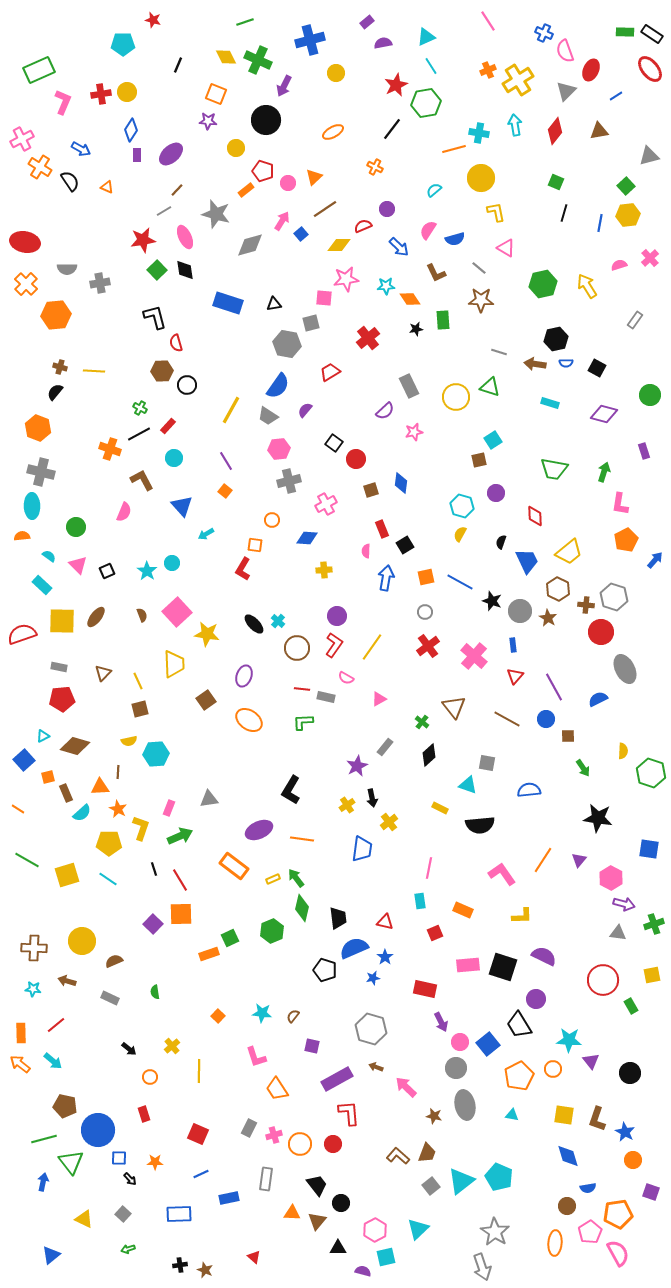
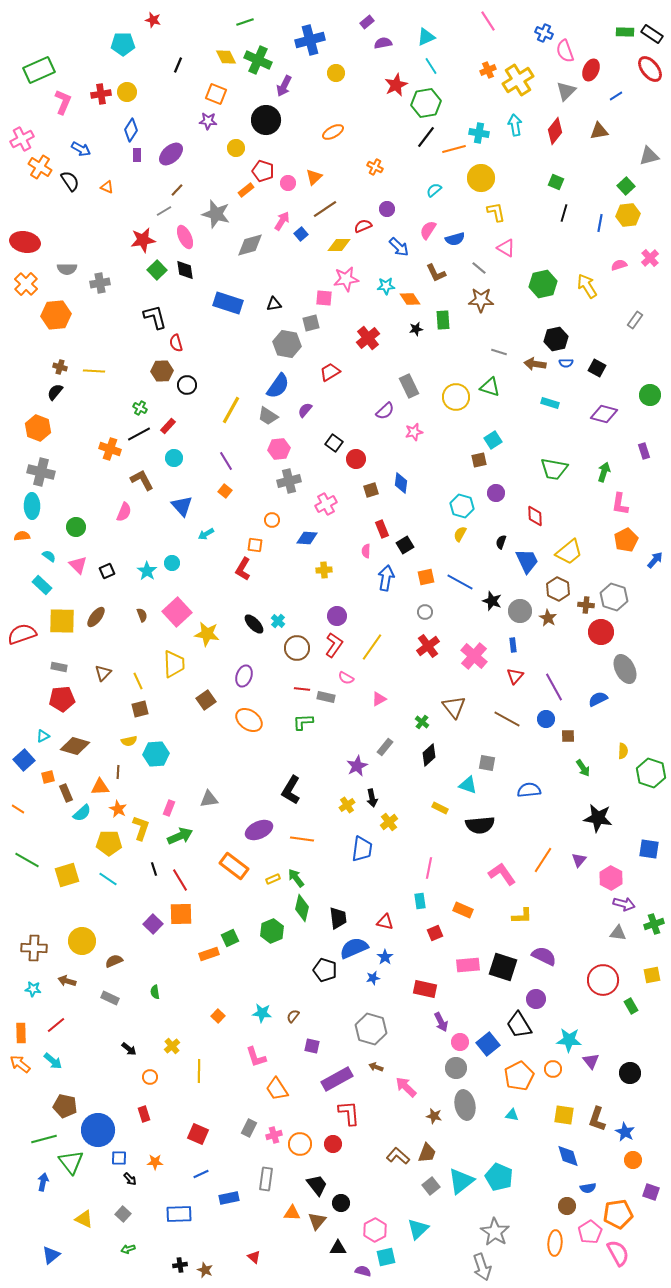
black line at (392, 129): moved 34 px right, 8 px down
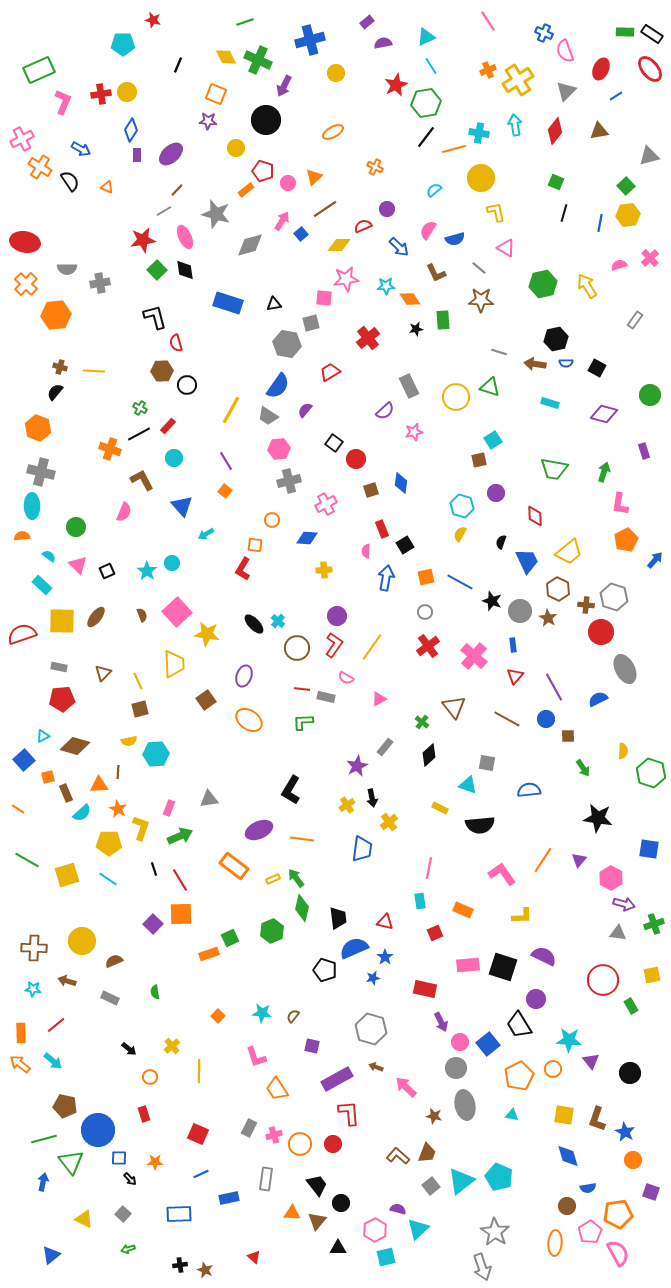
red ellipse at (591, 70): moved 10 px right, 1 px up
orange triangle at (100, 787): moved 1 px left, 2 px up
purple semicircle at (363, 1271): moved 35 px right, 62 px up
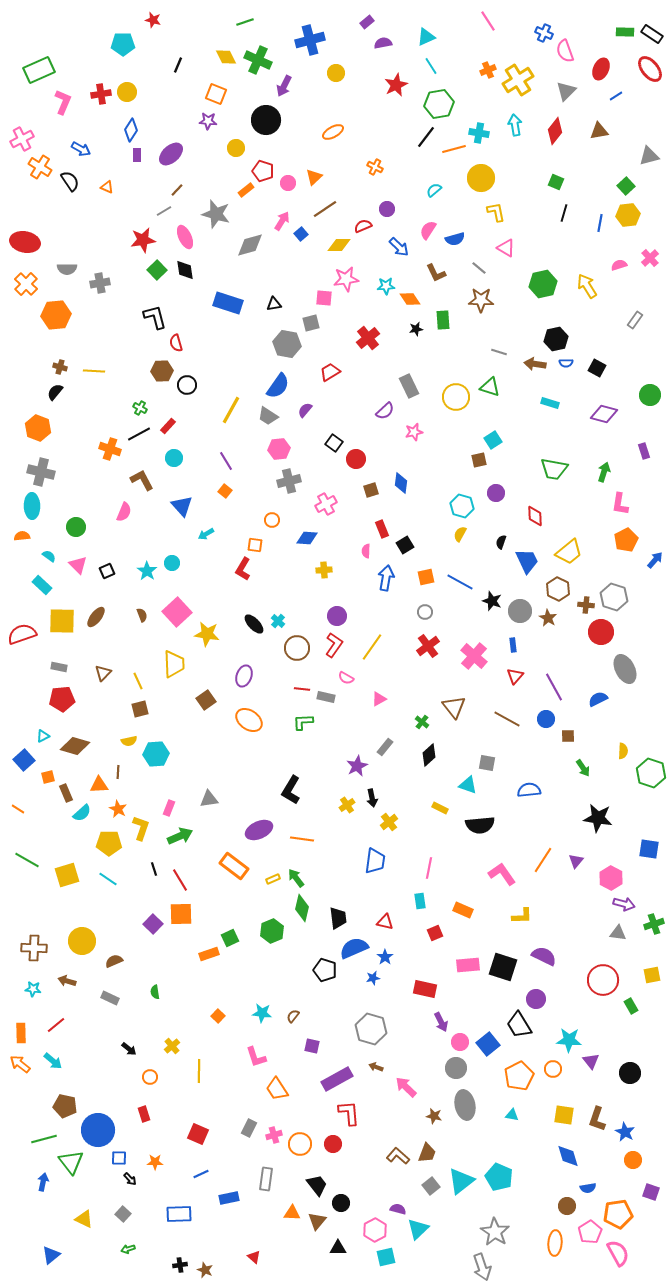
green hexagon at (426, 103): moved 13 px right, 1 px down
blue trapezoid at (362, 849): moved 13 px right, 12 px down
purple triangle at (579, 860): moved 3 px left, 1 px down
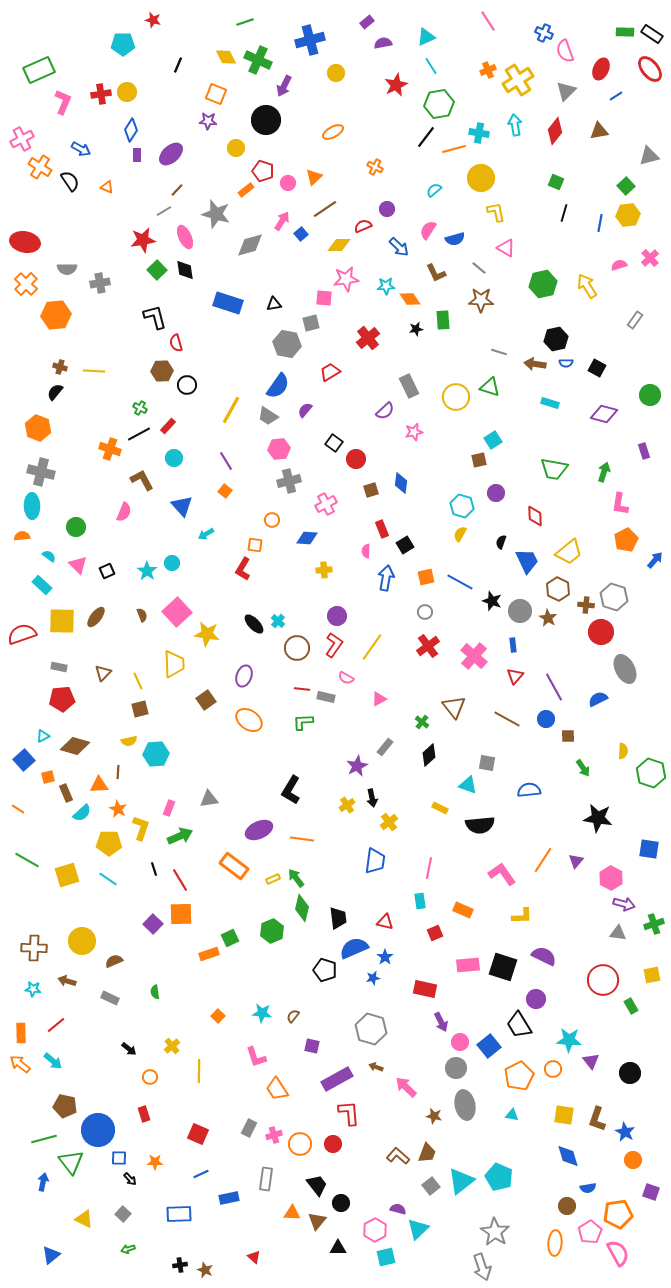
blue square at (488, 1044): moved 1 px right, 2 px down
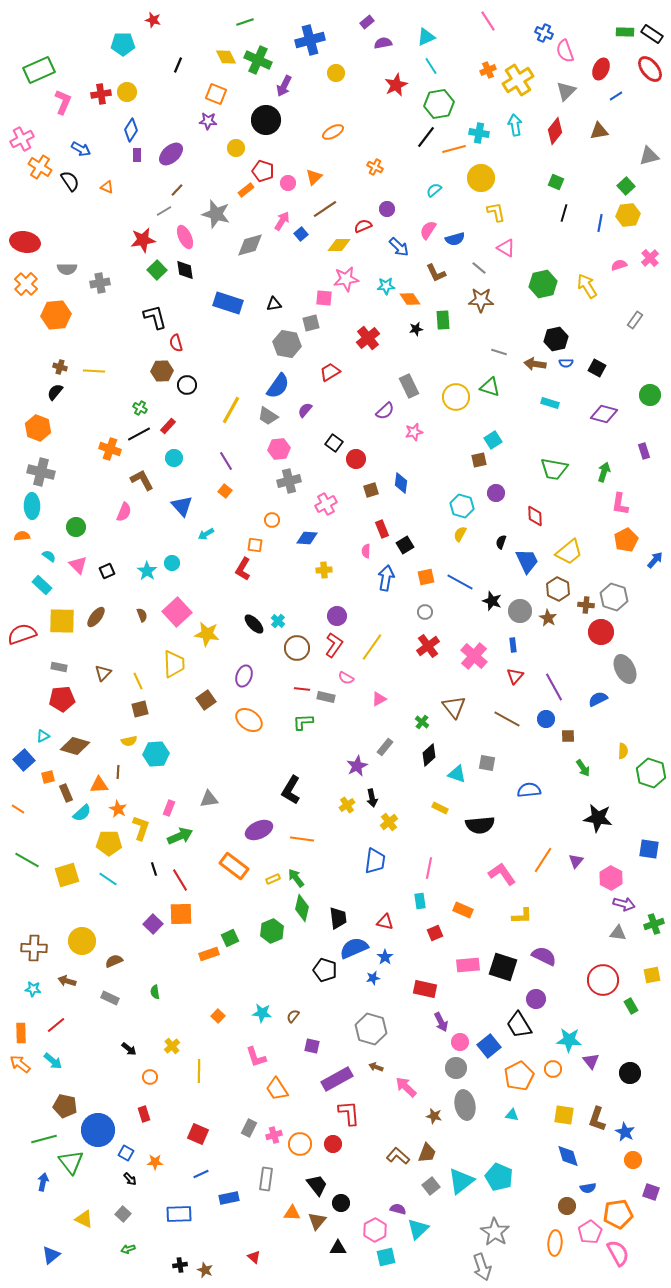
cyan triangle at (468, 785): moved 11 px left, 11 px up
blue square at (119, 1158): moved 7 px right, 5 px up; rotated 28 degrees clockwise
